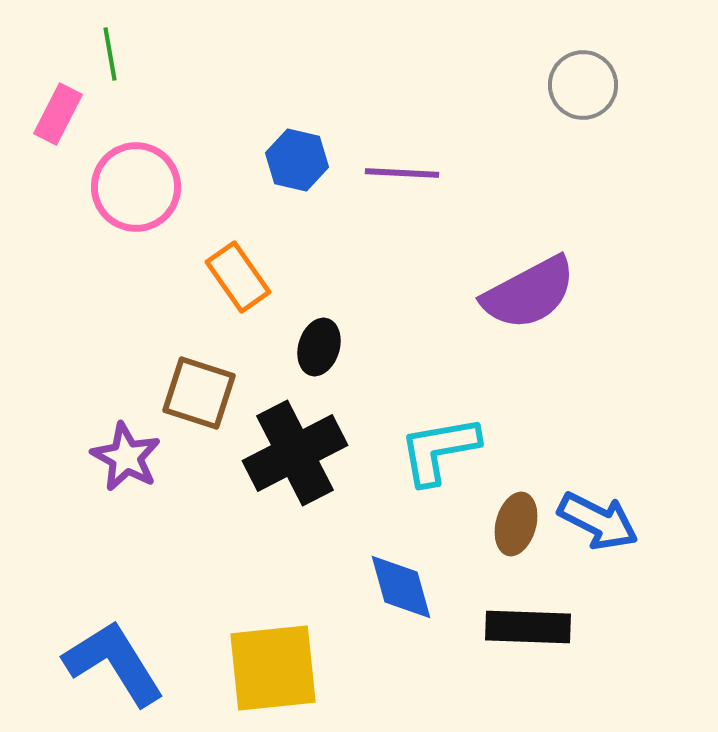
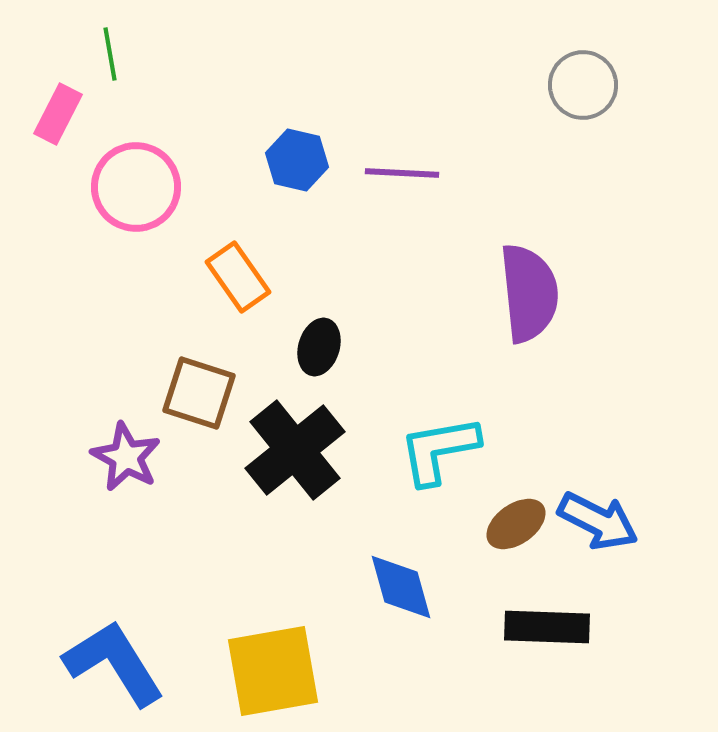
purple semicircle: rotated 68 degrees counterclockwise
black cross: moved 3 px up; rotated 12 degrees counterclockwise
brown ellipse: rotated 40 degrees clockwise
black rectangle: moved 19 px right
yellow square: moved 3 px down; rotated 4 degrees counterclockwise
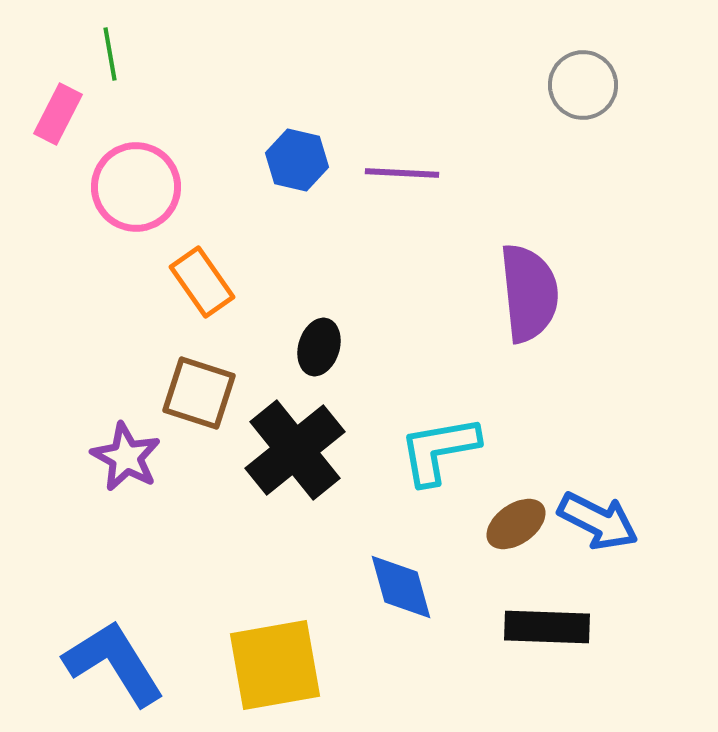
orange rectangle: moved 36 px left, 5 px down
yellow square: moved 2 px right, 6 px up
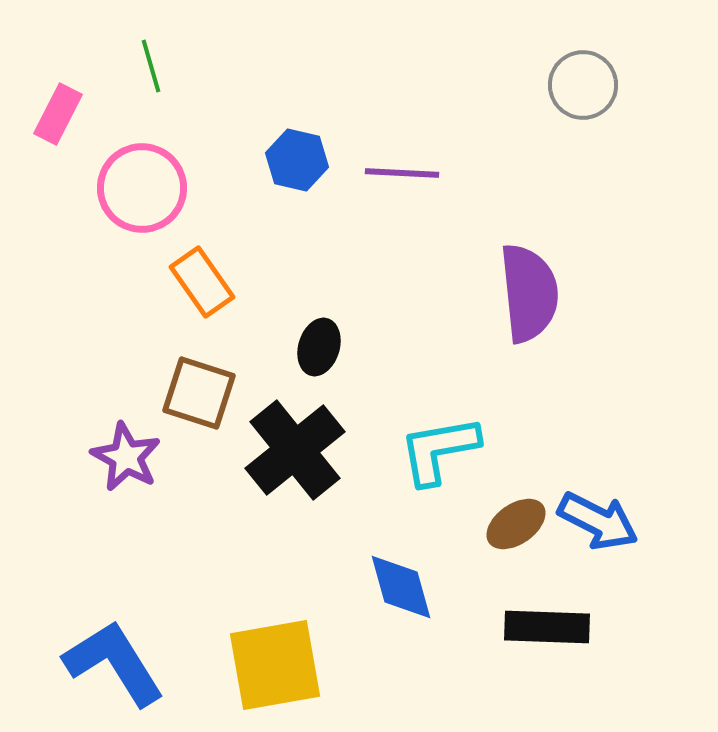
green line: moved 41 px right, 12 px down; rotated 6 degrees counterclockwise
pink circle: moved 6 px right, 1 px down
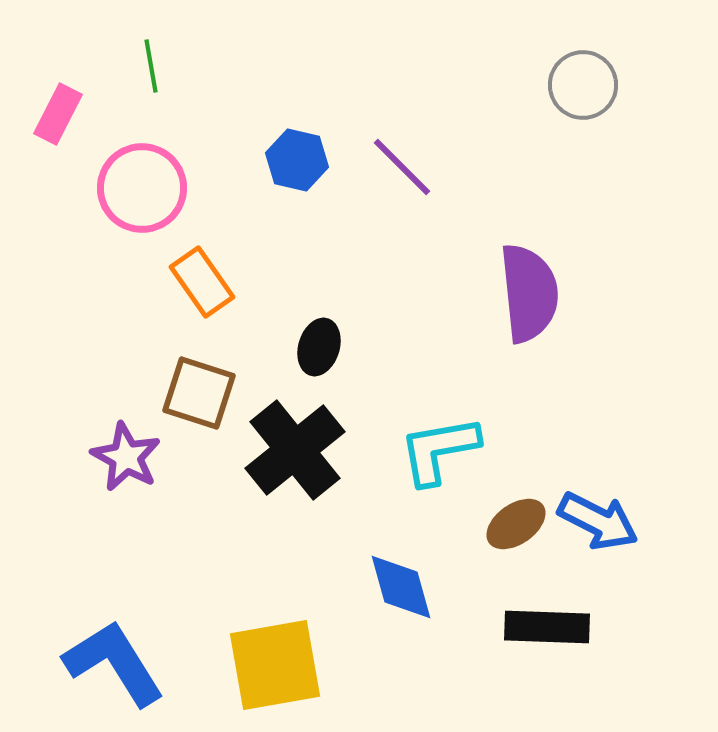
green line: rotated 6 degrees clockwise
purple line: moved 6 px up; rotated 42 degrees clockwise
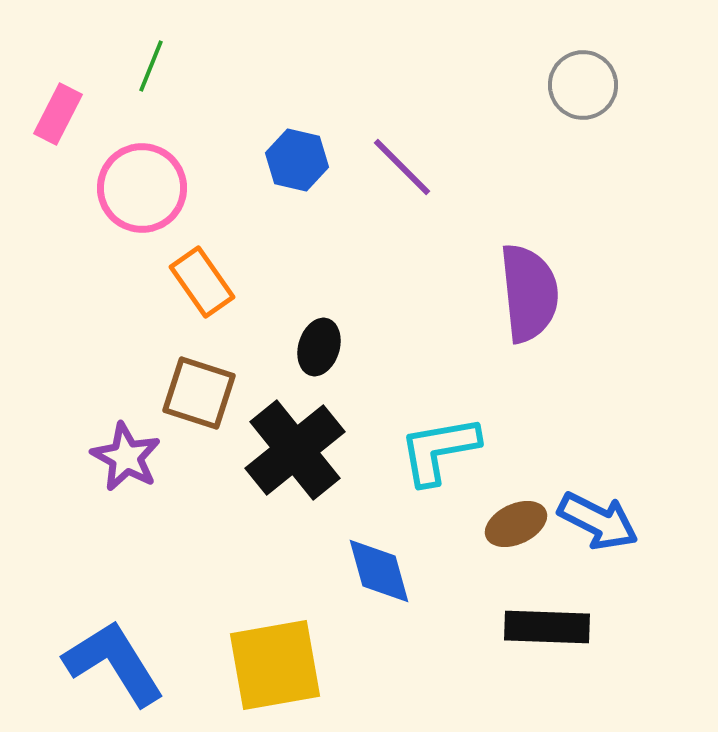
green line: rotated 32 degrees clockwise
brown ellipse: rotated 10 degrees clockwise
blue diamond: moved 22 px left, 16 px up
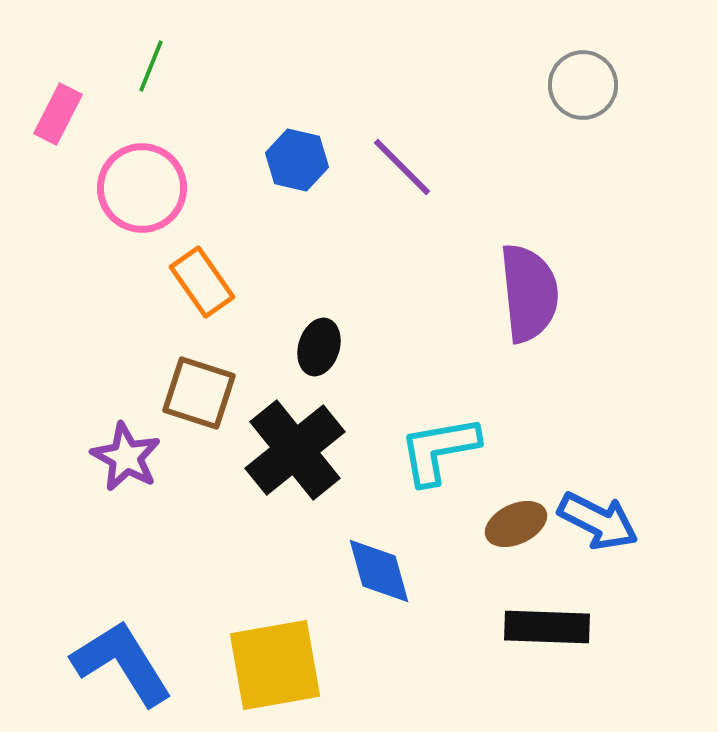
blue L-shape: moved 8 px right
